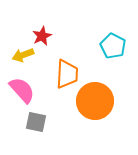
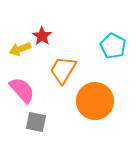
red star: rotated 12 degrees counterclockwise
yellow arrow: moved 3 px left, 6 px up
orange trapezoid: moved 4 px left, 4 px up; rotated 152 degrees counterclockwise
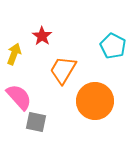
yellow arrow: moved 6 px left, 5 px down; rotated 130 degrees clockwise
pink semicircle: moved 3 px left, 7 px down
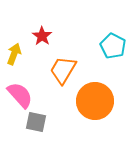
pink semicircle: moved 1 px right, 2 px up
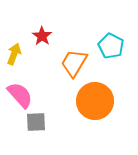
cyan pentagon: moved 2 px left
orange trapezoid: moved 11 px right, 7 px up
gray square: rotated 15 degrees counterclockwise
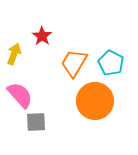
cyan pentagon: moved 17 px down
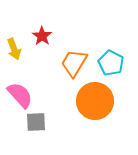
yellow arrow: moved 5 px up; rotated 140 degrees clockwise
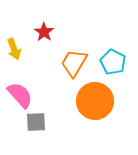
red star: moved 2 px right, 4 px up
cyan pentagon: moved 2 px right, 1 px up
